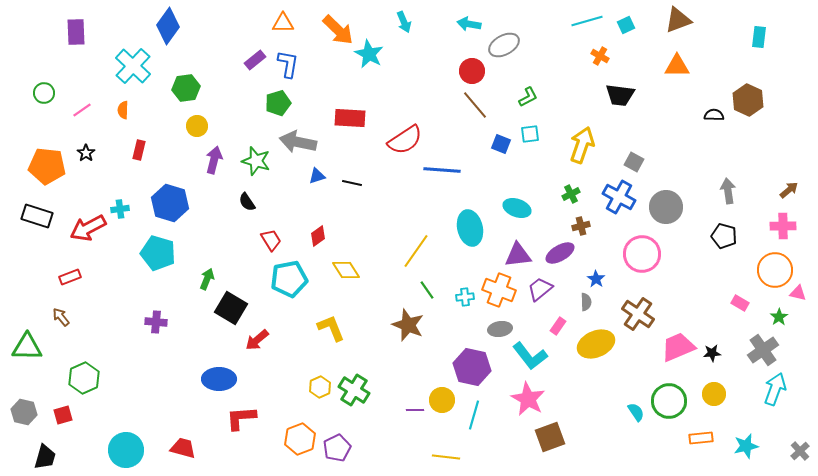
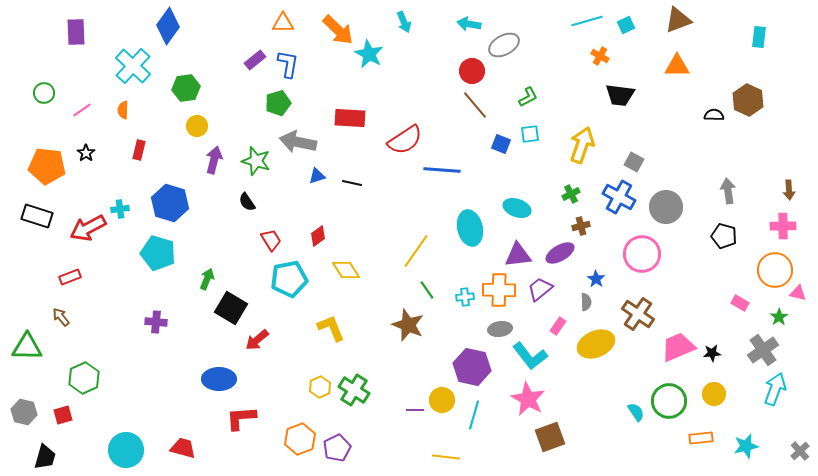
brown arrow at (789, 190): rotated 126 degrees clockwise
orange cross at (499, 290): rotated 20 degrees counterclockwise
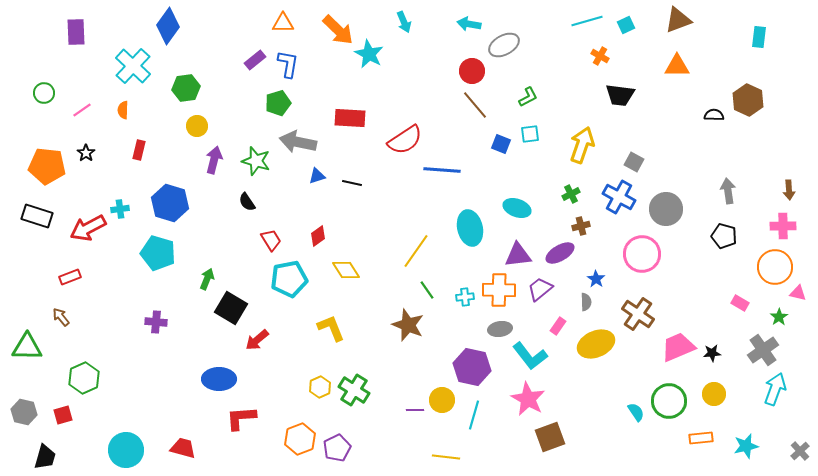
gray circle at (666, 207): moved 2 px down
orange circle at (775, 270): moved 3 px up
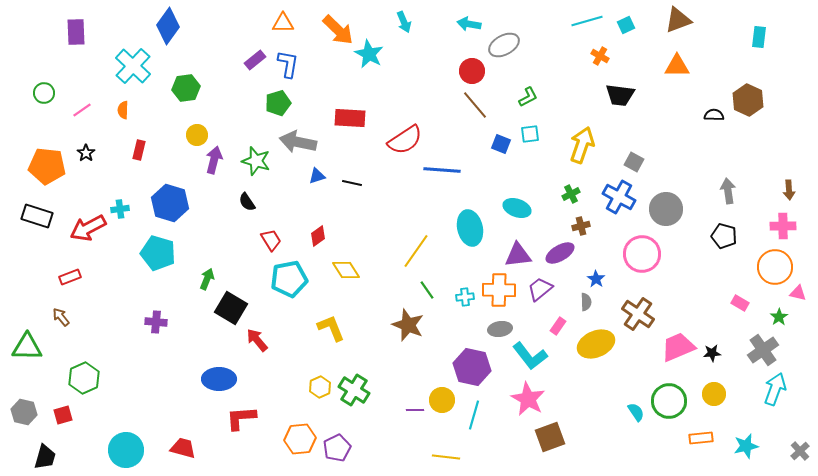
yellow circle at (197, 126): moved 9 px down
red arrow at (257, 340): rotated 90 degrees clockwise
orange hexagon at (300, 439): rotated 16 degrees clockwise
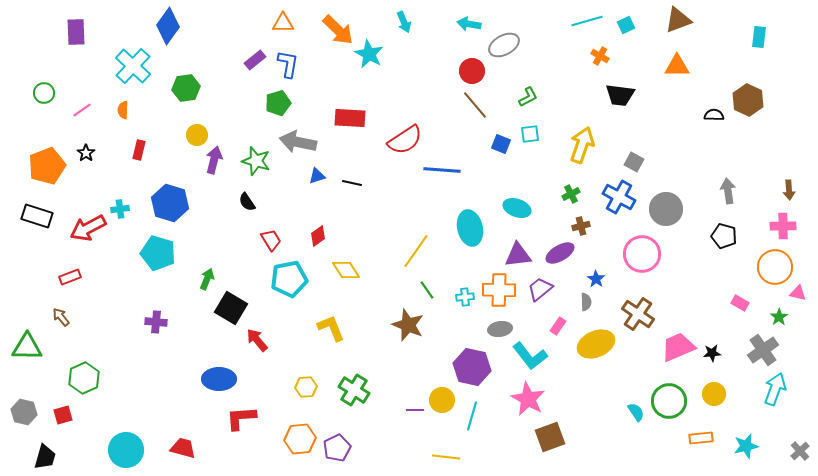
orange pentagon at (47, 166): rotated 27 degrees counterclockwise
yellow hexagon at (320, 387): moved 14 px left; rotated 20 degrees clockwise
cyan line at (474, 415): moved 2 px left, 1 px down
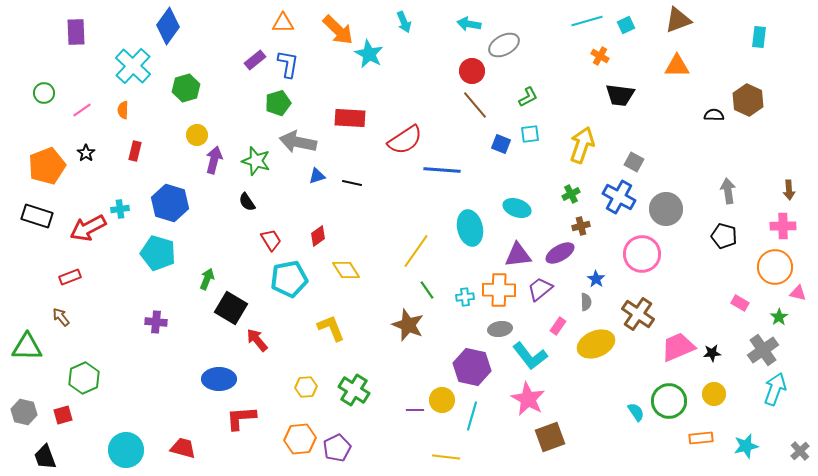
green hexagon at (186, 88): rotated 8 degrees counterclockwise
red rectangle at (139, 150): moved 4 px left, 1 px down
black trapezoid at (45, 457): rotated 144 degrees clockwise
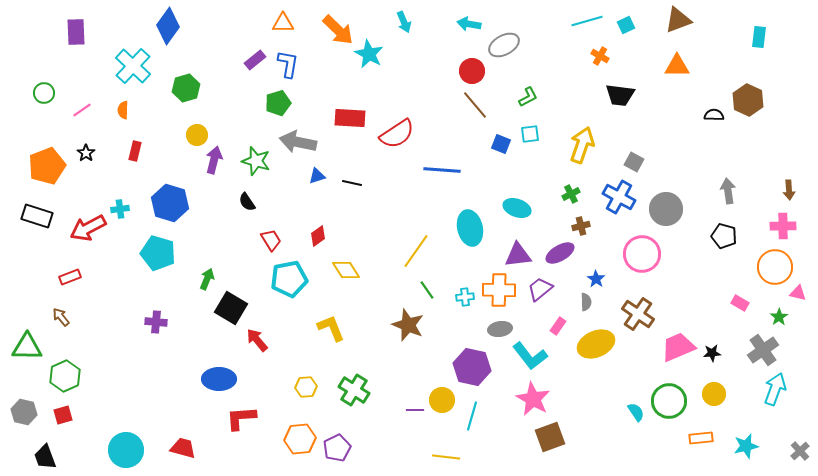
red semicircle at (405, 140): moved 8 px left, 6 px up
green hexagon at (84, 378): moved 19 px left, 2 px up
pink star at (528, 399): moved 5 px right
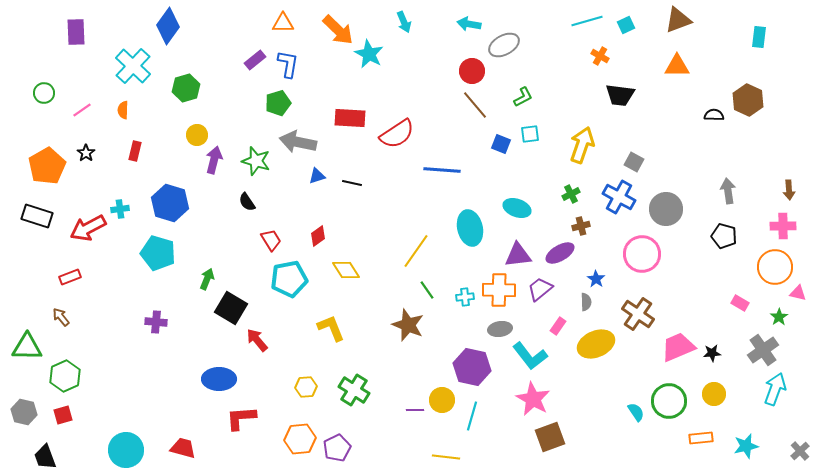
green L-shape at (528, 97): moved 5 px left
orange pentagon at (47, 166): rotated 9 degrees counterclockwise
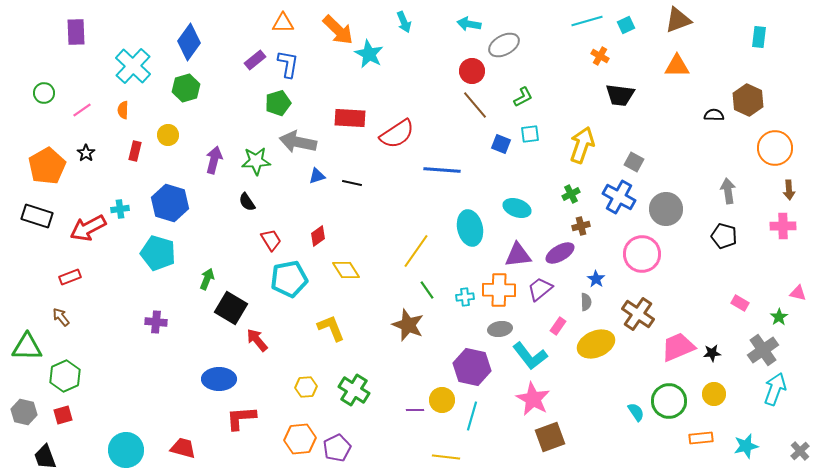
blue diamond at (168, 26): moved 21 px right, 16 px down
yellow circle at (197, 135): moved 29 px left
green star at (256, 161): rotated 20 degrees counterclockwise
orange circle at (775, 267): moved 119 px up
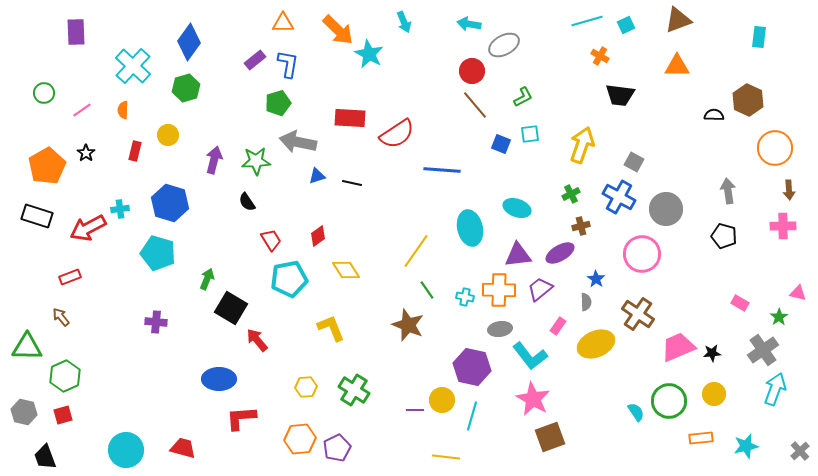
cyan cross at (465, 297): rotated 18 degrees clockwise
